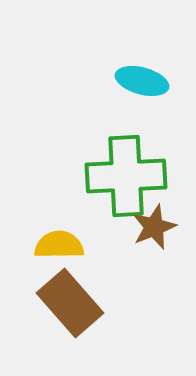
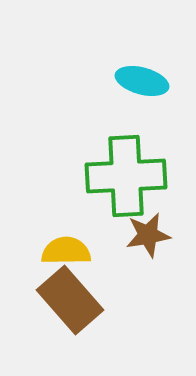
brown star: moved 6 px left, 8 px down; rotated 12 degrees clockwise
yellow semicircle: moved 7 px right, 6 px down
brown rectangle: moved 3 px up
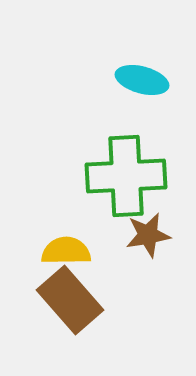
cyan ellipse: moved 1 px up
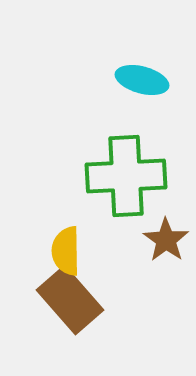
brown star: moved 18 px right, 5 px down; rotated 27 degrees counterclockwise
yellow semicircle: rotated 90 degrees counterclockwise
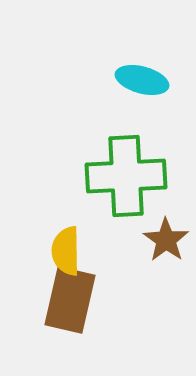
brown rectangle: rotated 54 degrees clockwise
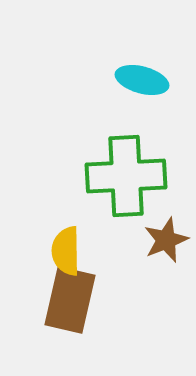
brown star: rotated 15 degrees clockwise
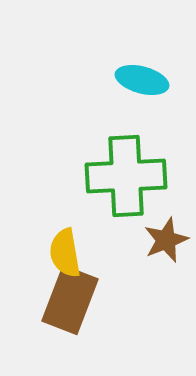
yellow semicircle: moved 1 px left, 2 px down; rotated 9 degrees counterclockwise
brown rectangle: rotated 8 degrees clockwise
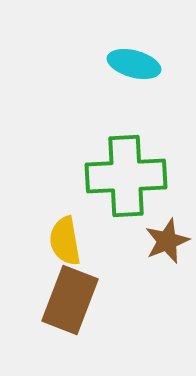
cyan ellipse: moved 8 px left, 16 px up
brown star: moved 1 px right, 1 px down
yellow semicircle: moved 12 px up
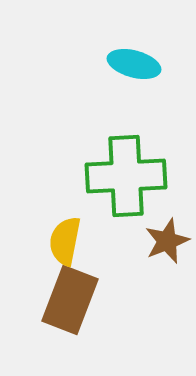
yellow semicircle: rotated 21 degrees clockwise
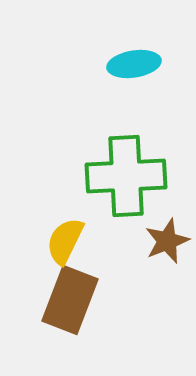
cyan ellipse: rotated 24 degrees counterclockwise
yellow semicircle: rotated 15 degrees clockwise
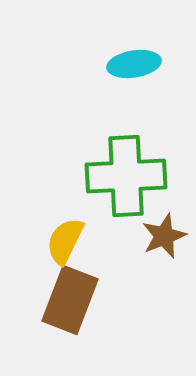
brown star: moved 3 px left, 5 px up
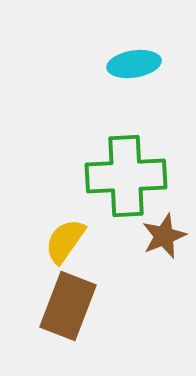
yellow semicircle: rotated 9 degrees clockwise
brown rectangle: moved 2 px left, 6 px down
